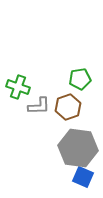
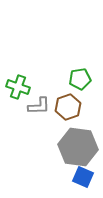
gray hexagon: moved 1 px up
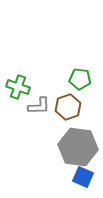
green pentagon: rotated 15 degrees clockwise
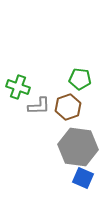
blue square: moved 1 px down
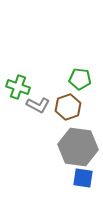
gray L-shape: moved 1 px left, 1 px up; rotated 30 degrees clockwise
blue square: rotated 15 degrees counterclockwise
